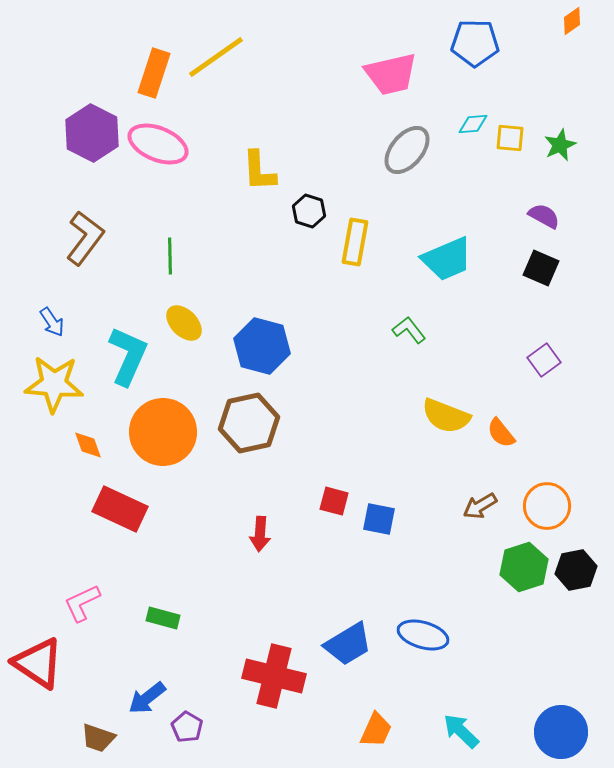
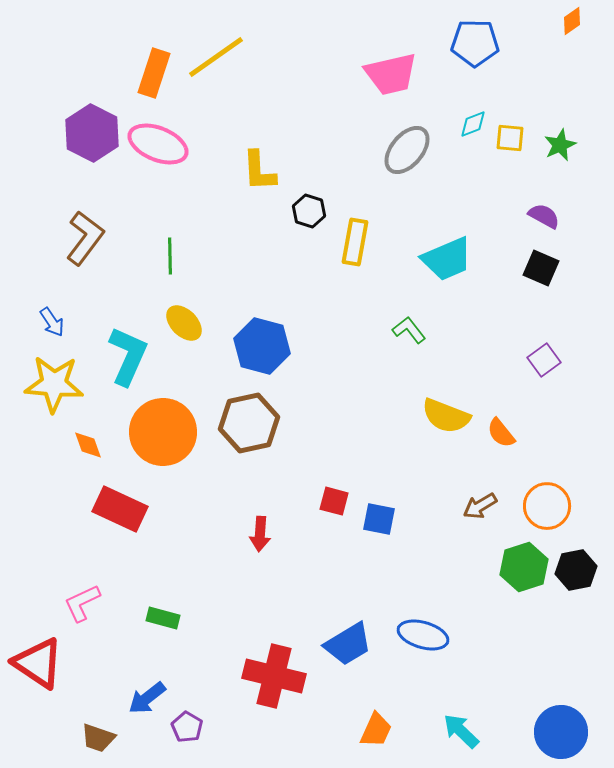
cyan diamond at (473, 124): rotated 16 degrees counterclockwise
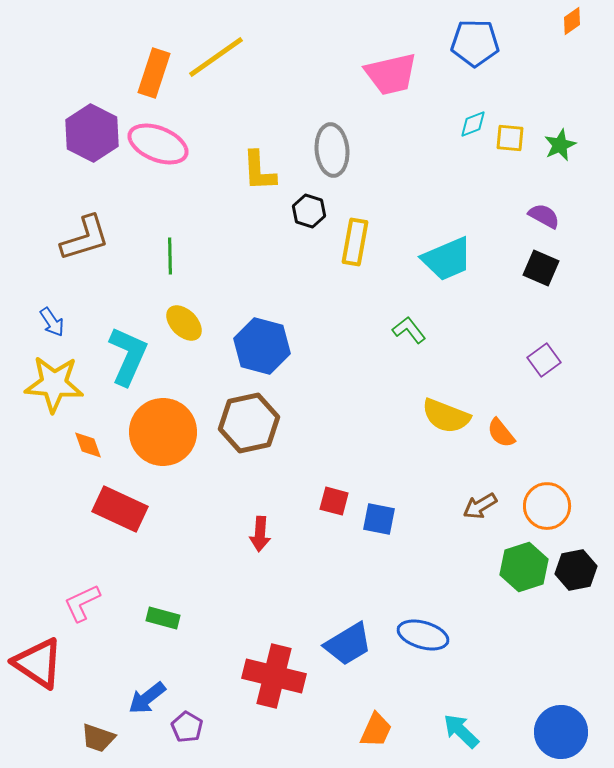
gray ellipse at (407, 150): moved 75 px left; rotated 45 degrees counterclockwise
brown L-shape at (85, 238): rotated 36 degrees clockwise
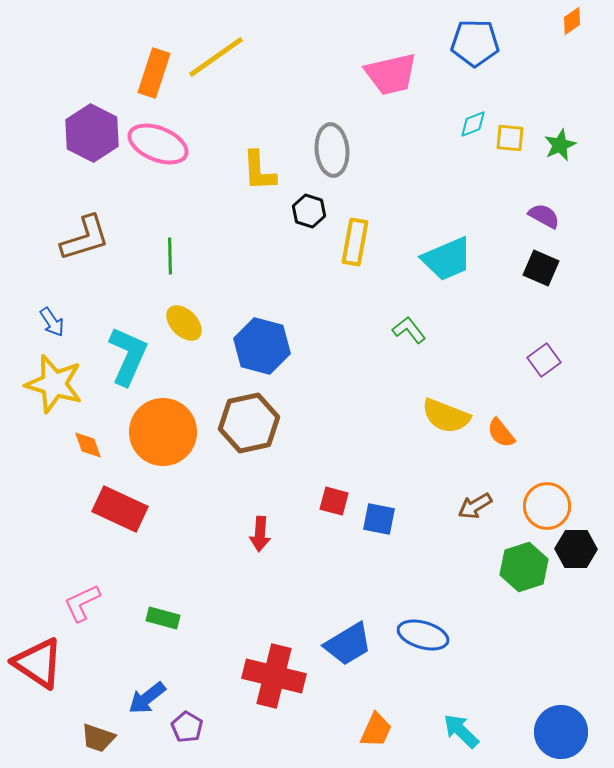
yellow star at (54, 384): rotated 12 degrees clockwise
brown arrow at (480, 506): moved 5 px left
black hexagon at (576, 570): moved 21 px up; rotated 12 degrees clockwise
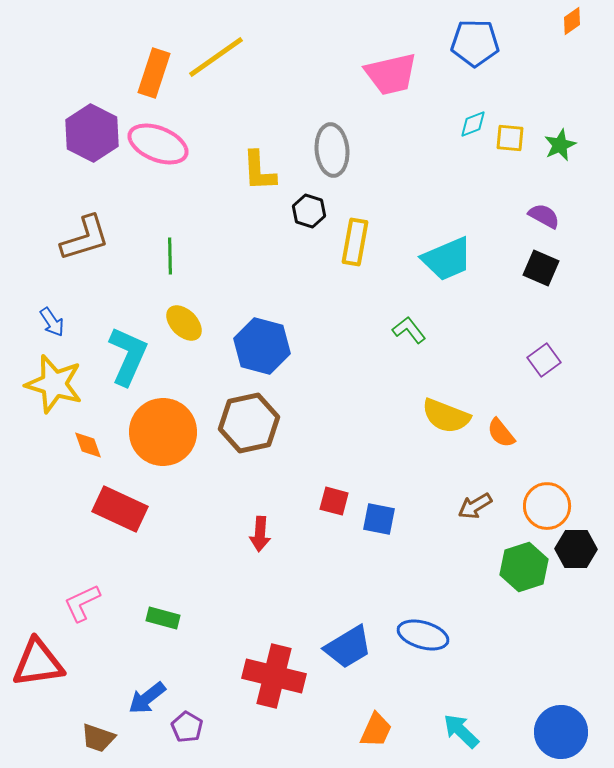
blue trapezoid at (348, 644): moved 3 px down
red triangle at (38, 663): rotated 42 degrees counterclockwise
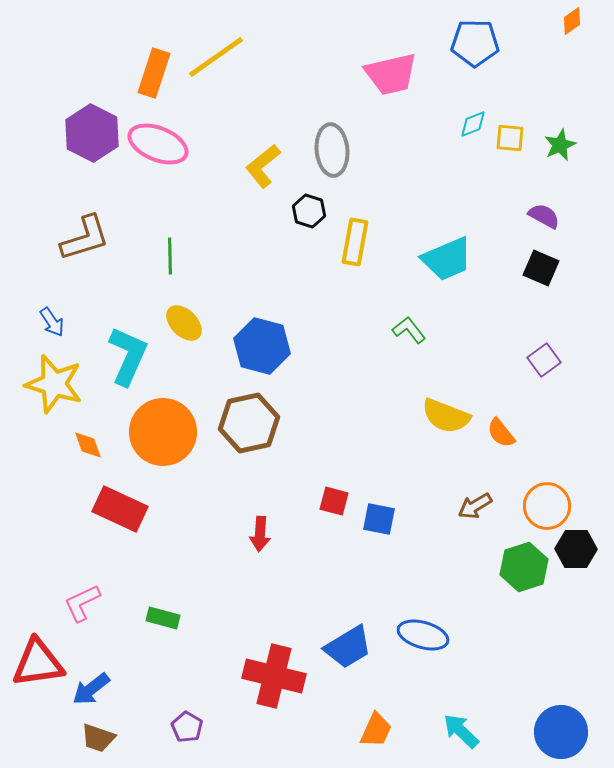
yellow L-shape at (259, 171): moved 4 px right, 5 px up; rotated 54 degrees clockwise
blue arrow at (147, 698): moved 56 px left, 9 px up
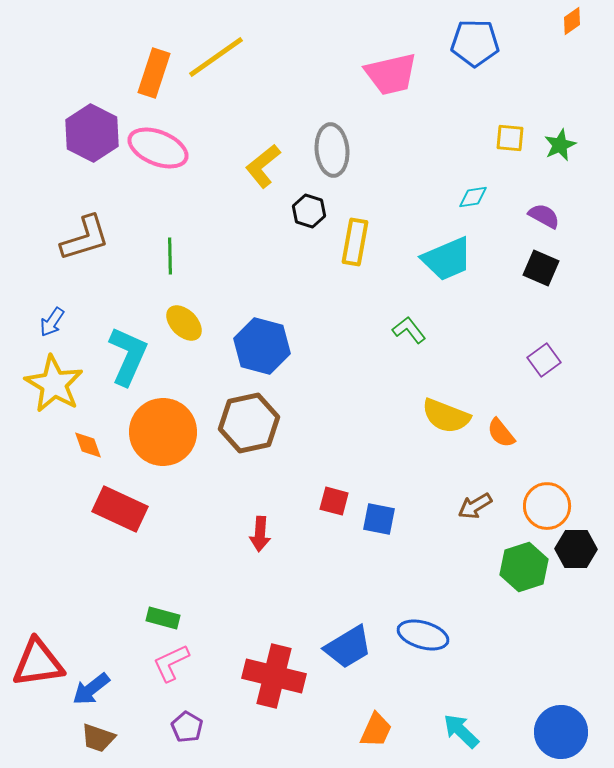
cyan diamond at (473, 124): moved 73 px down; rotated 12 degrees clockwise
pink ellipse at (158, 144): moved 4 px down
blue arrow at (52, 322): rotated 68 degrees clockwise
yellow star at (54, 384): rotated 14 degrees clockwise
pink L-shape at (82, 603): moved 89 px right, 60 px down
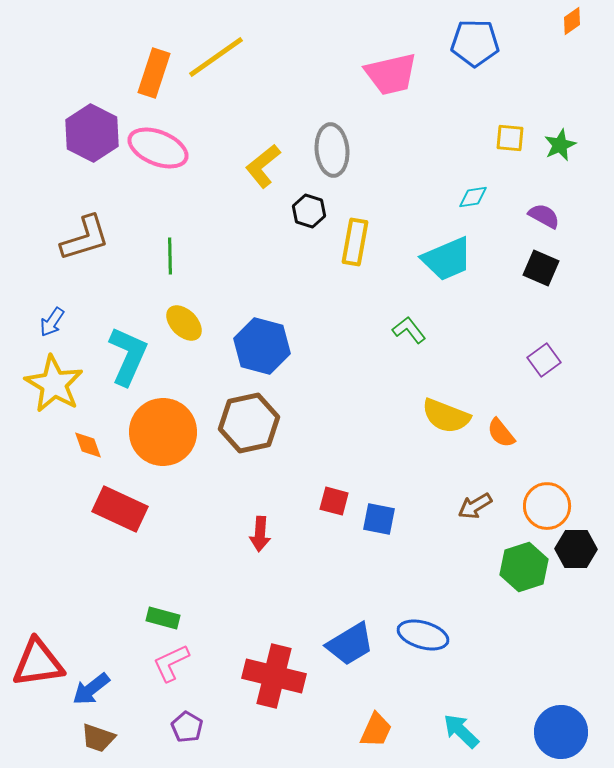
blue trapezoid at (348, 647): moved 2 px right, 3 px up
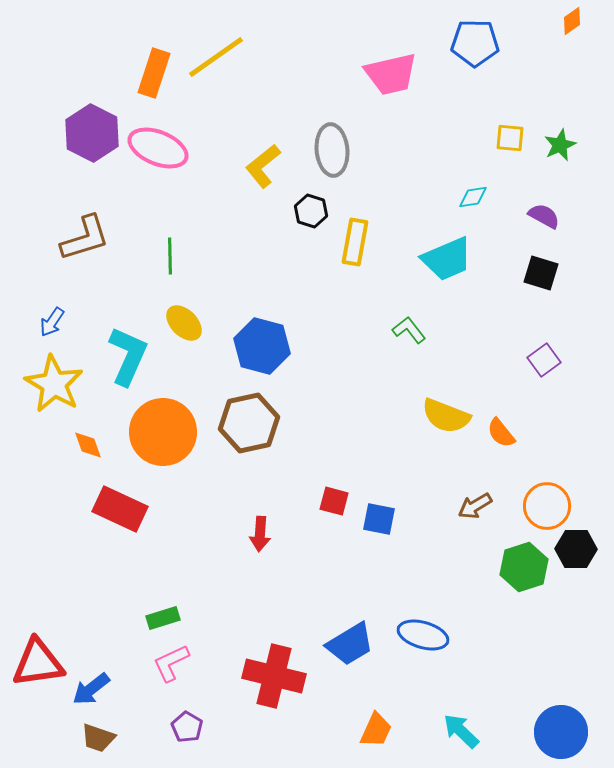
black hexagon at (309, 211): moved 2 px right
black square at (541, 268): moved 5 px down; rotated 6 degrees counterclockwise
green rectangle at (163, 618): rotated 32 degrees counterclockwise
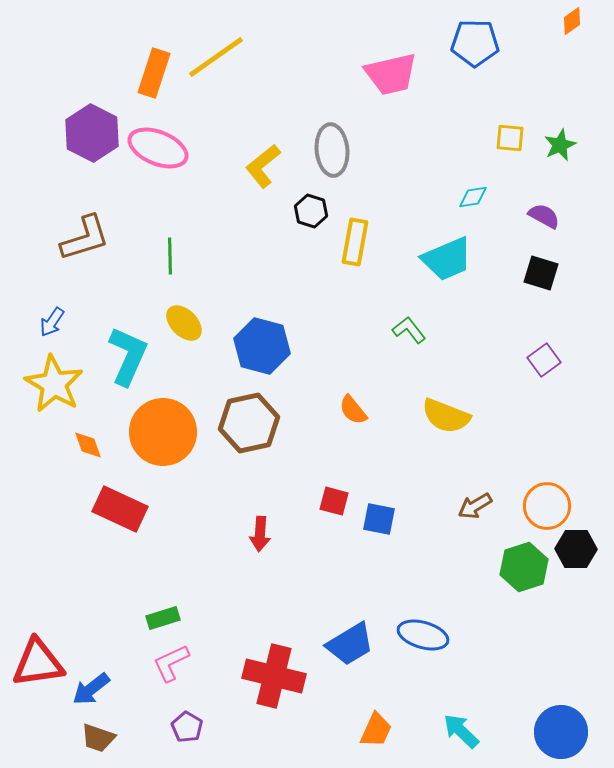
orange semicircle at (501, 433): moved 148 px left, 23 px up
